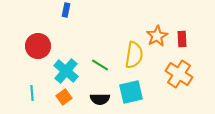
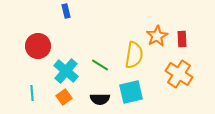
blue rectangle: moved 1 px down; rotated 24 degrees counterclockwise
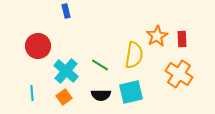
black semicircle: moved 1 px right, 4 px up
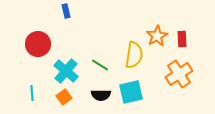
red circle: moved 2 px up
orange cross: rotated 24 degrees clockwise
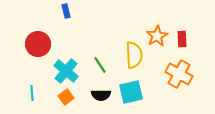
yellow semicircle: rotated 12 degrees counterclockwise
green line: rotated 24 degrees clockwise
orange cross: rotated 28 degrees counterclockwise
orange square: moved 2 px right
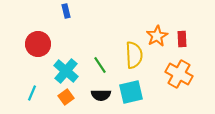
cyan line: rotated 28 degrees clockwise
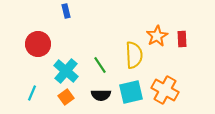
orange cross: moved 14 px left, 16 px down
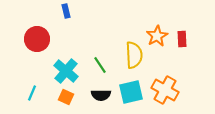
red circle: moved 1 px left, 5 px up
orange square: rotated 28 degrees counterclockwise
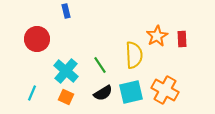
black semicircle: moved 2 px right, 2 px up; rotated 30 degrees counterclockwise
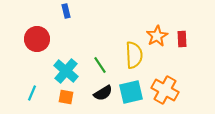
orange square: rotated 14 degrees counterclockwise
